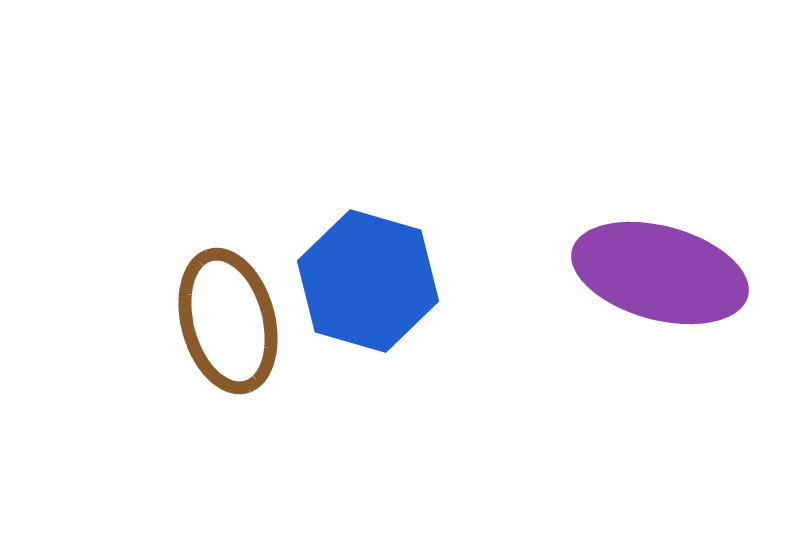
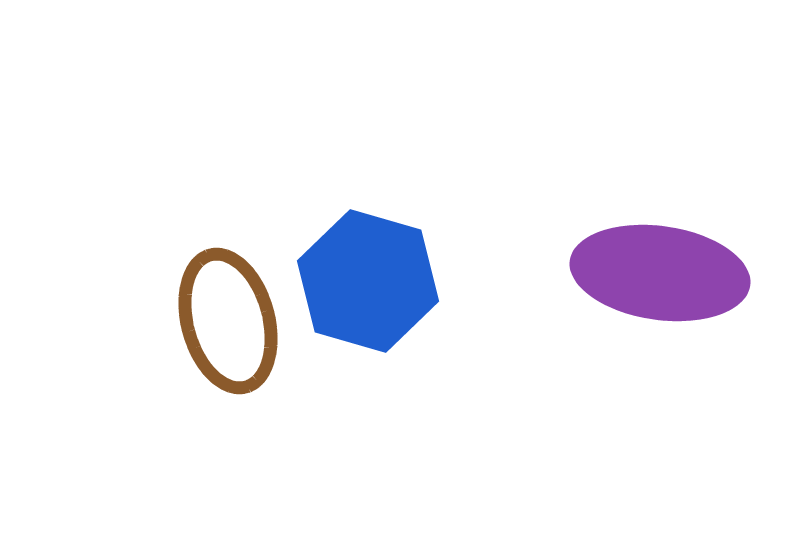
purple ellipse: rotated 7 degrees counterclockwise
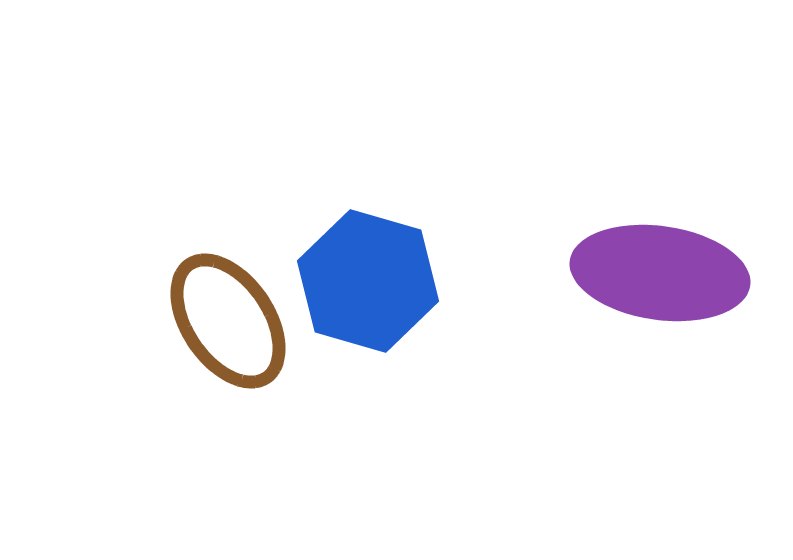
brown ellipse: rotated 19 degrees counterclockwise
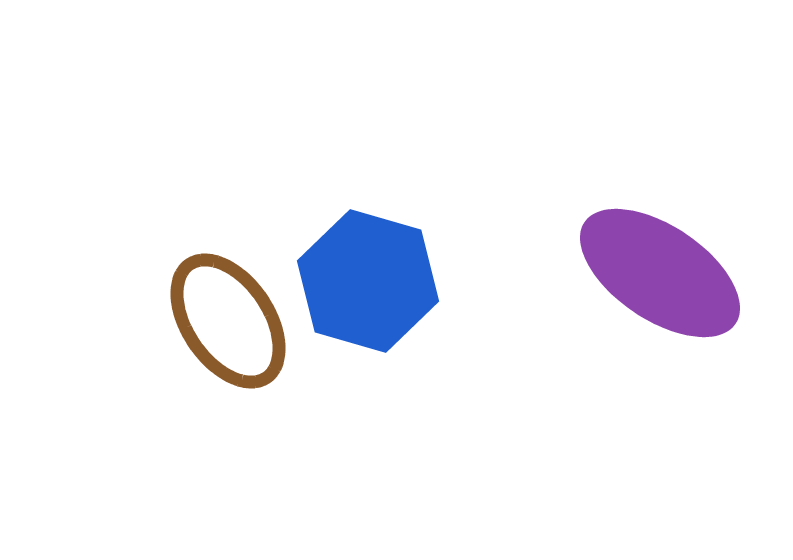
purple ellipse: rotated 26 degrees clockwise
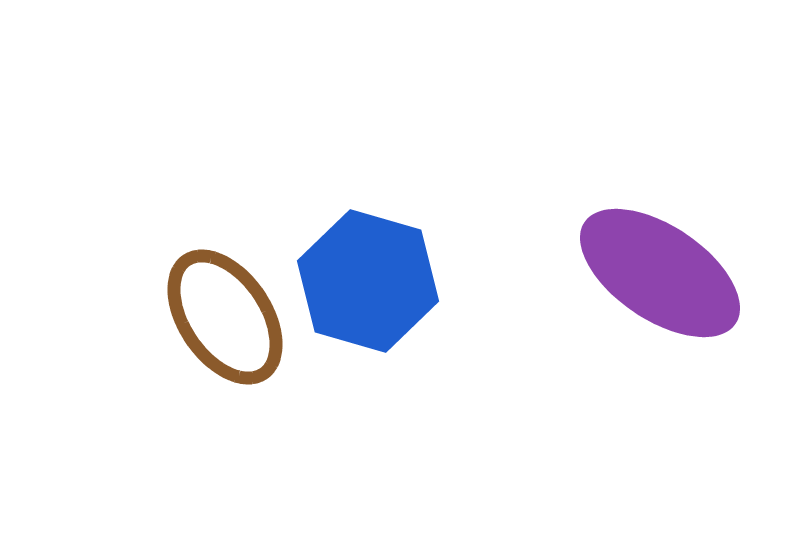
brown ellipse: moved 3 px left, 4 px up
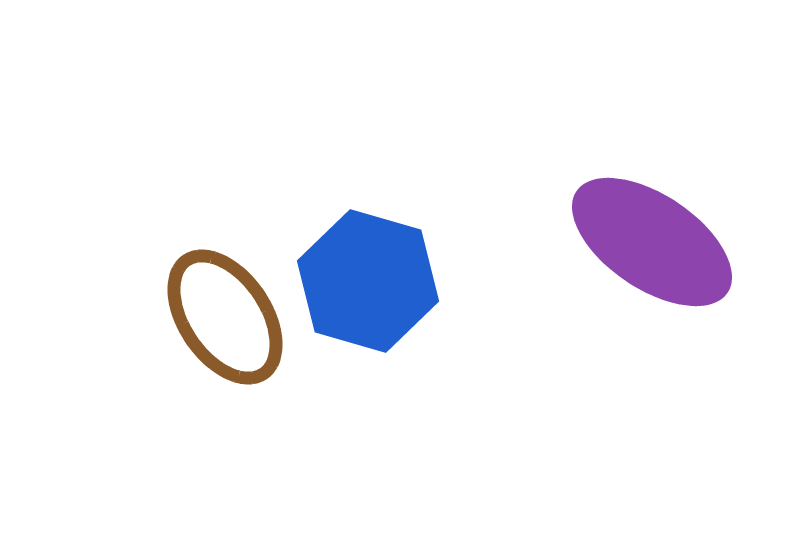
purple ellipse: moved 8 px left, 31 px up
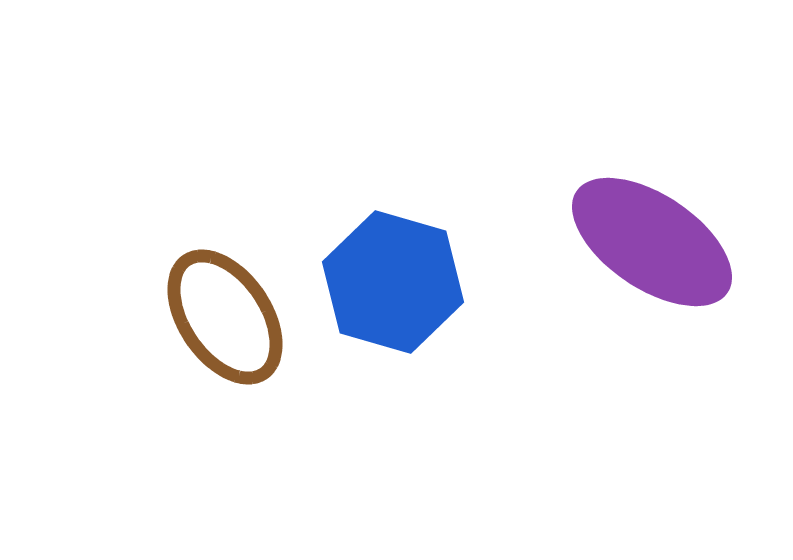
blue hexagon: moved 25 px right, 1 px down
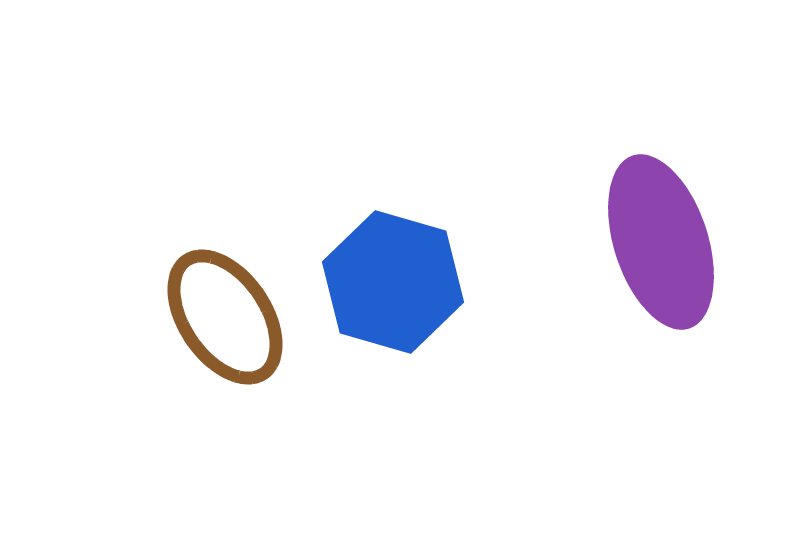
purple ellipse: moved 9 px right; rotated 38 degrees clockwise
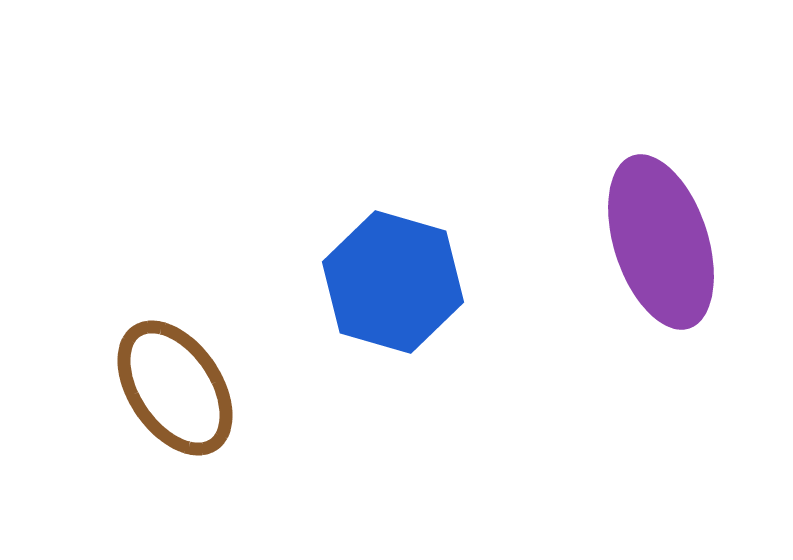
brown ellipse: moved 50 px left, 71 px down
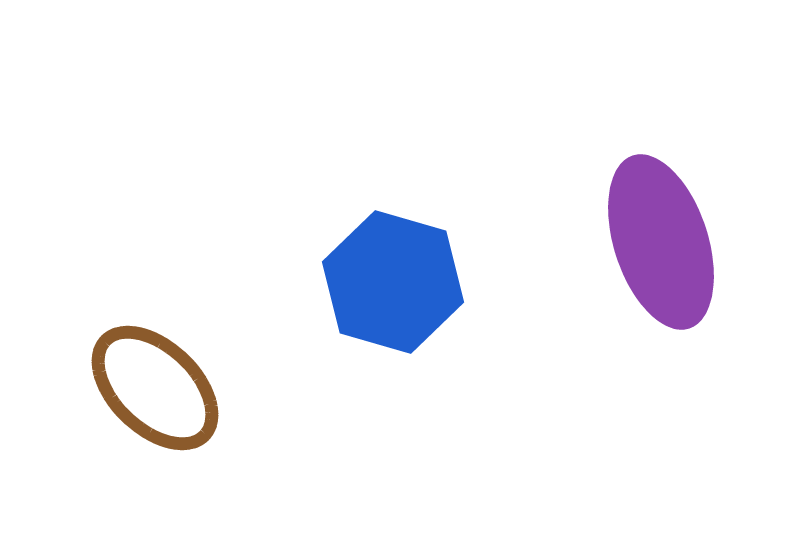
brown ellipse: moved 20 px left; rotated 12 degrees counterclockwise
